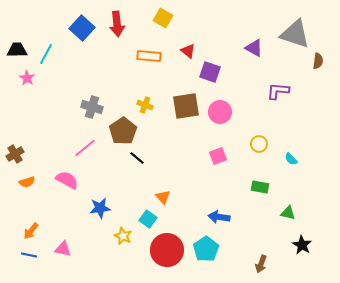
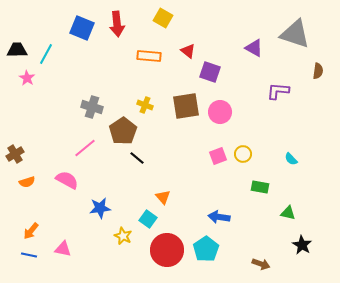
blue square: rotated 20 degrees counterclockwise
brown semicircle: moved 10 px down
yellow circle: moved 16 px left, 10 px down
brown arrow: rotated 90 degrees counterclockwise
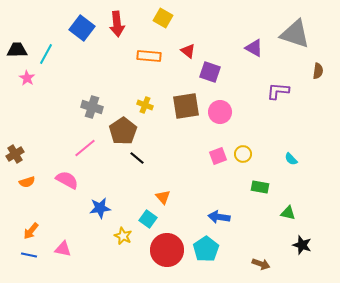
blue square: rotated 15 degrees clockwise
black star: rotated 12 degrees counterclockwise
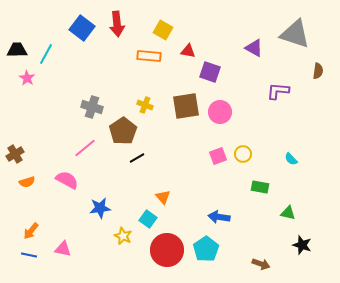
yellow square: moved 12 px down
red triangle: rotated 28 degrees counterclockwise
black line: rotated 70 degrees counterclockwise
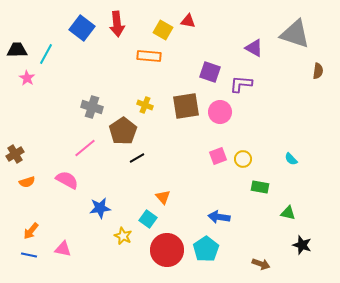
red triangle: moved 30 px up
purple L-shape: moved 37 px left, 7 px up
yellow circle: moved 5 px down
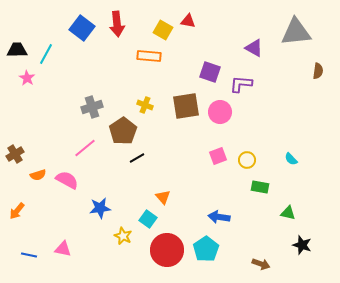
gray triangle: moved 1 px right, 2 px up; rotated 24 degrees counterclockwise
gray cross: rotated 35 degrees counterclockwise
yellow circle: moved 4 px right, 1 px down
orange semicircle: moved 11 px right, 7 px up
orange arrow: moved 14 px left, 20 px up
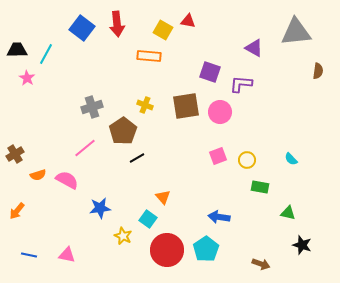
pink triangle: moved 4 px right, 6 px down
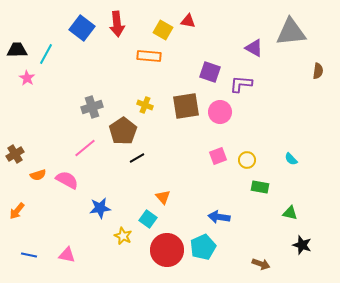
gray triangle: moved 5 px left
green triangle: moved 2 px right
cyan pentagon: moved 3 px left, 2 px up; rotated 10 degrees clockwise
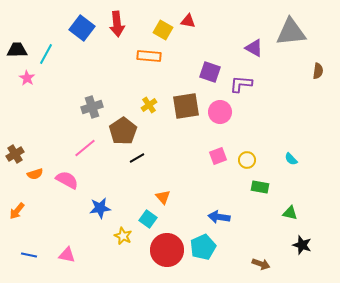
yellow cross: moved 4 px right; rotated 35 degrees clockwise
orange semicircle: moved 3 px left, 1 px up
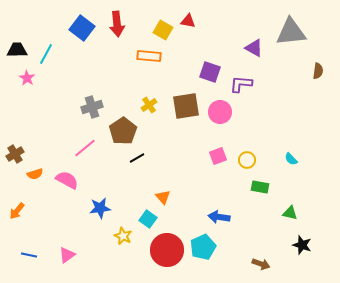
pink triangle: rotated 48 degrees counterclockwise
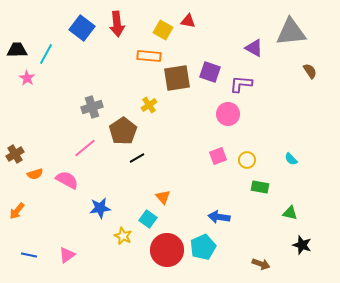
brown semicircle: moved 8 px left; rotated 42 degrees counterclockwise
brown square: moved 9 px left, 28 px up
pink circle: moved 8 px right, 2 px down
